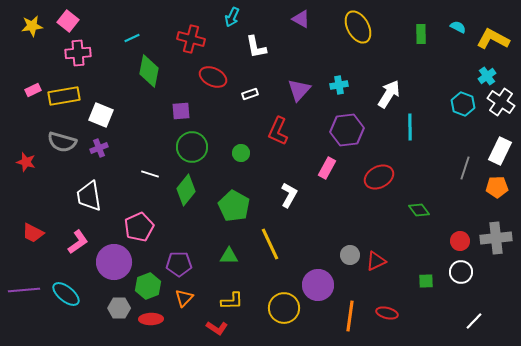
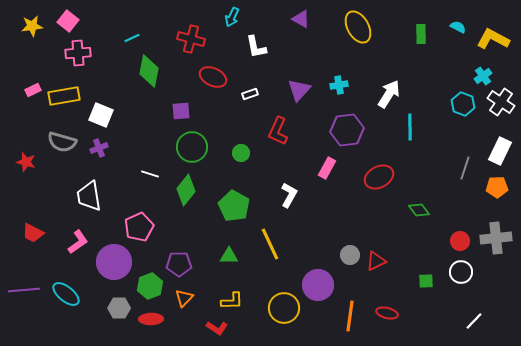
cyan cross at (487, 76): moved 4 px left
green hexagon at (148, 286): moved 2 px right
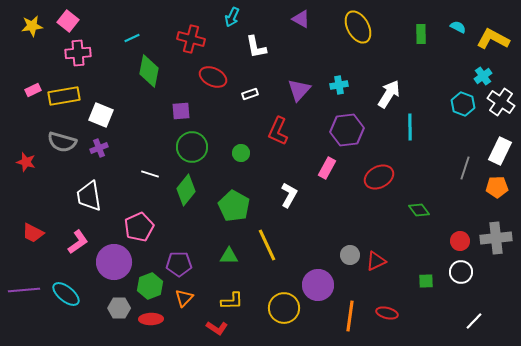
yellow line at (270, 244): moved 3 px left, 1 px down
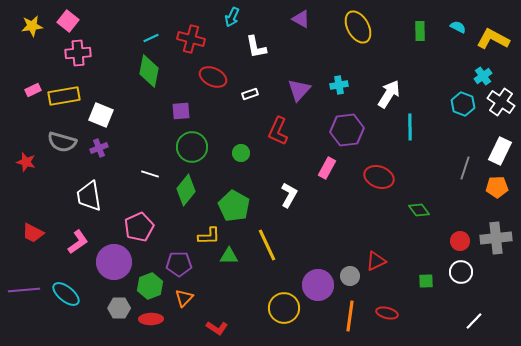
green rectangle at (421, 34): moved 1 px left, 3 px up
cyan line at (132, 38): moved 19 px right
red ellipse at (379, 177): rotated 48 degrees clockwise
gray circle at (350, 255): moved 21 px down
yellow L-shape at (232, 301): moved 23 px left, 65 px up
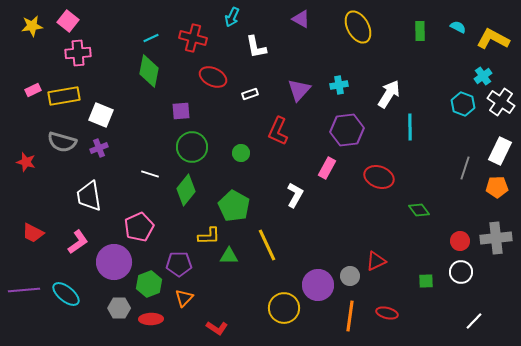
red cross at (191, 39): moved 2 px right, 1 px up
white L-shape at (289, 195): moved 6 px right
green hexagon at (150, 286): moved 1 px left, 2 px up
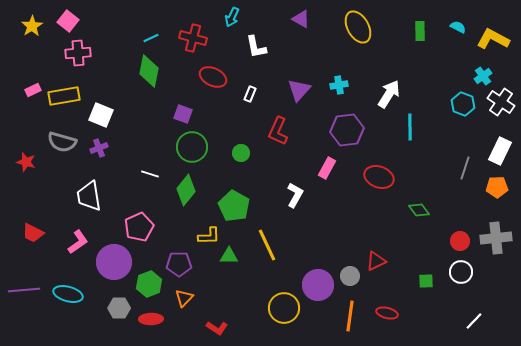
yellow star at (32, 26): rotated 25 degrees counterclockwise
white rectangle at (250, 94): rotated 49 degrees counterclockwise
purple square at (181, 111): moved 2 px right, 3 px down; rotated 24 degrees clockwise
cyan ellipse at (66, 294): moved 2 px right; rotated 24 degrees counterclockwise
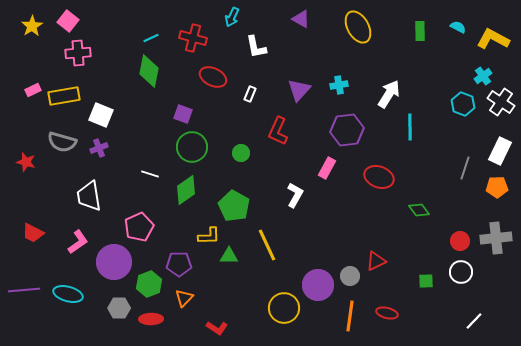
green diamond at (186, 190): rotated 16 degrees clockwise
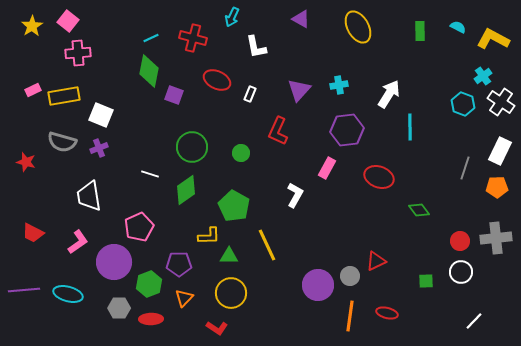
red ellipse at (213, 77): moved 4 px right, 3 px down
purple square at (183, 114): moved 9 px left, 19 px up
yellow circle at (284, 308): moved 53 px left, 15 px up
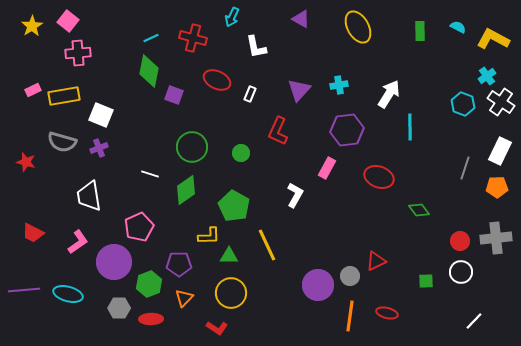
cyan cross at (483, 76): moved 4 px right
